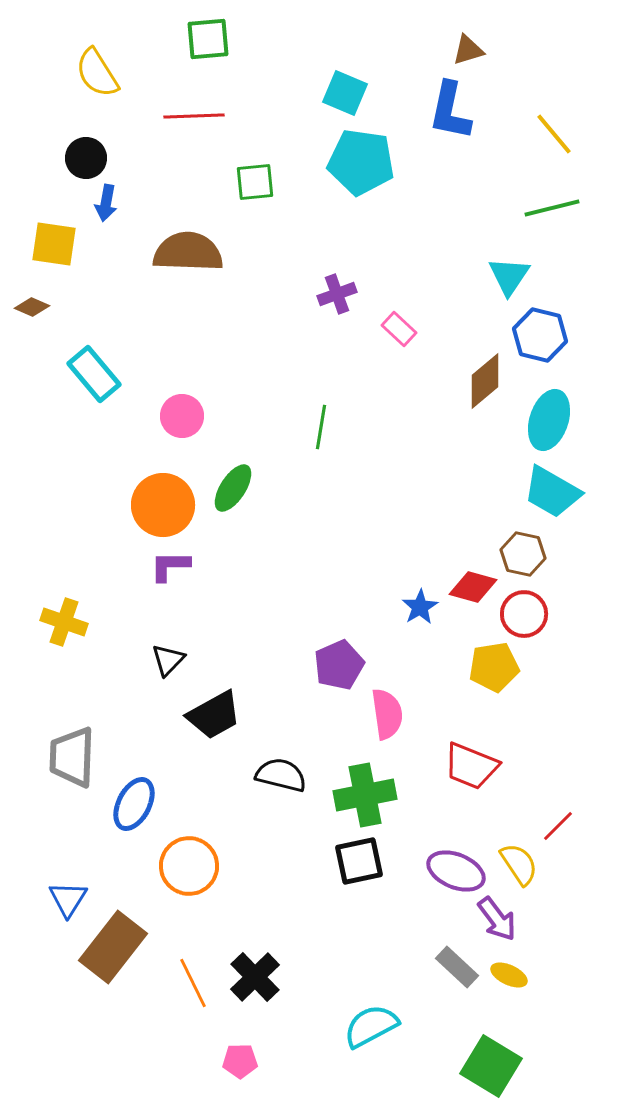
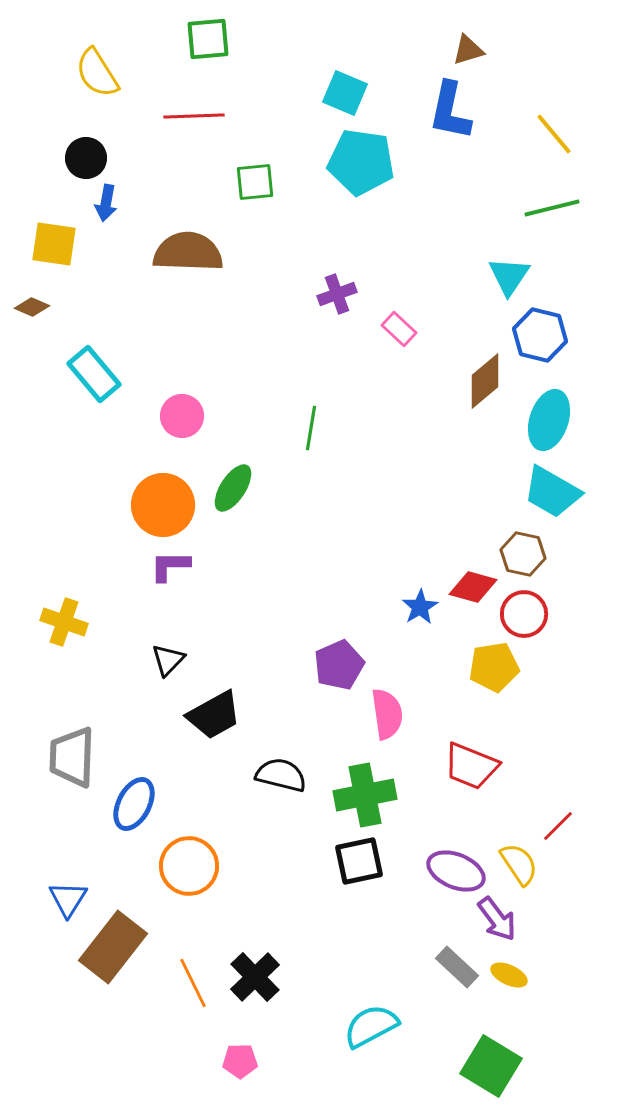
green line at (321, 427): moved 10 px left, 1 px down
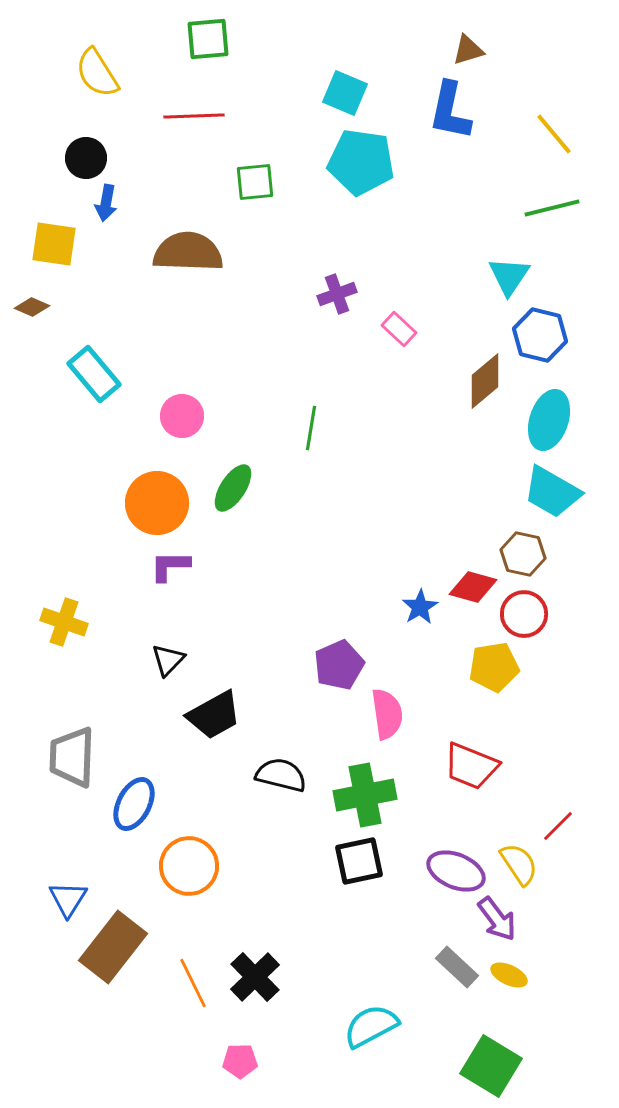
orange circle at (163, 505): moved 6 px left, 2 px up
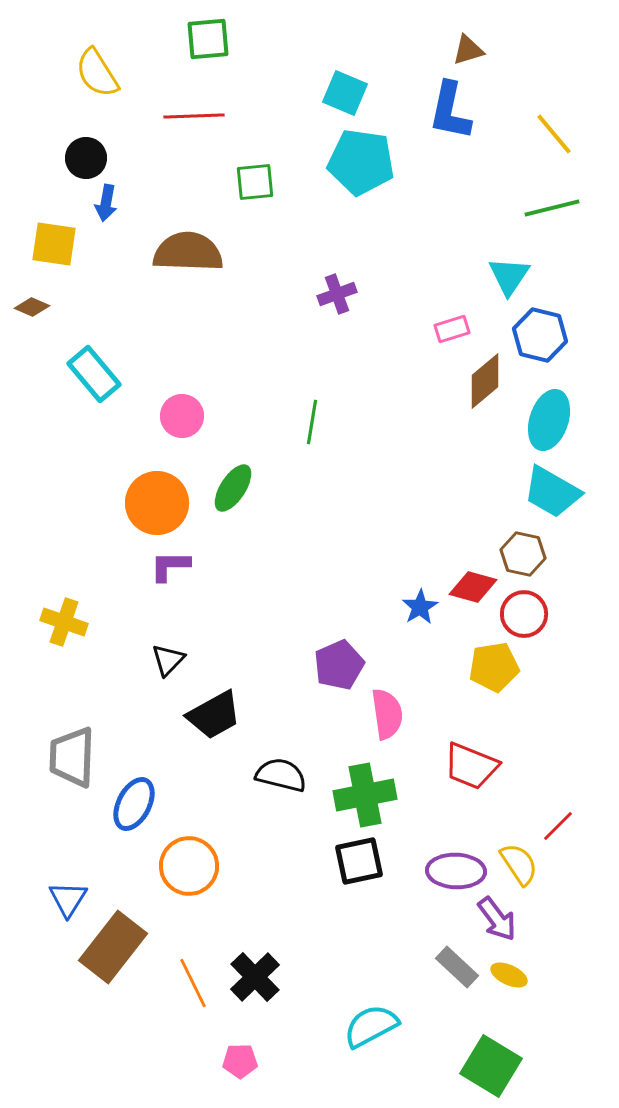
pink rectangle at (399, 329): moved 53 px right; rotated 60 degrees counterclockwise
green line at (311, 428): moved 1 px right, 6 px up
purple ellipse at (456, 871): rotated 20 degrees counterclockwise
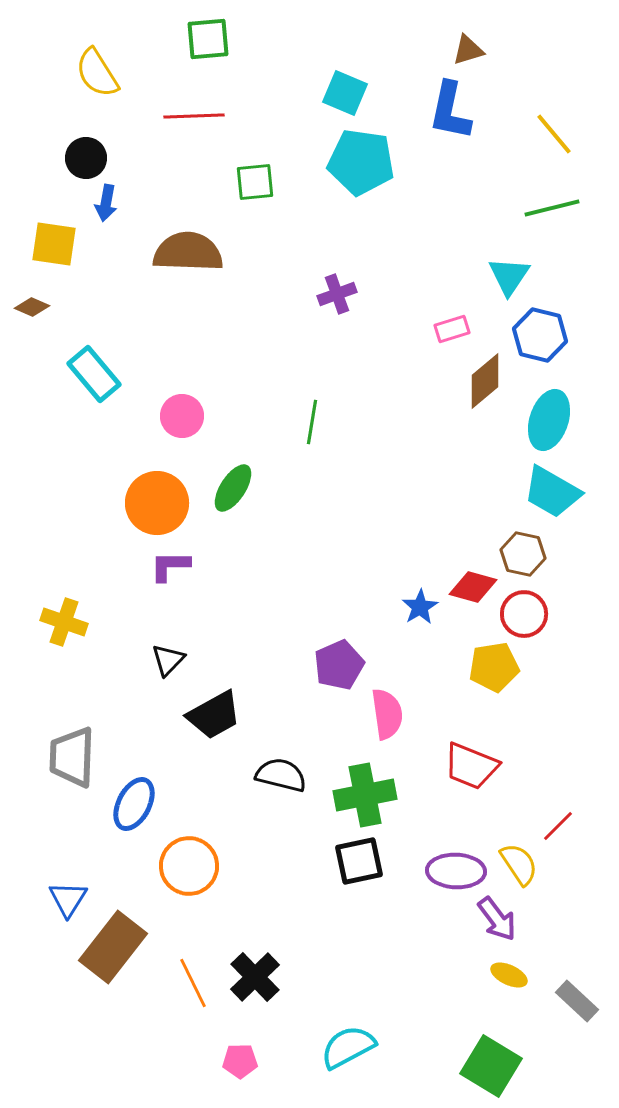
gray rectangle at (457, 967): moved 120 px right, 34 px down
cyan semicircle at (371, 1026): moved 23 px left, 21 px down
